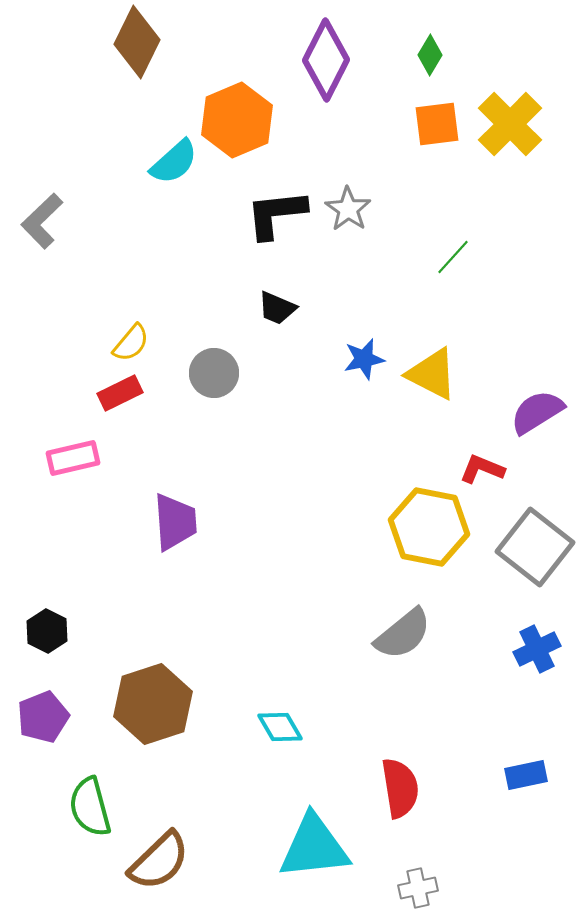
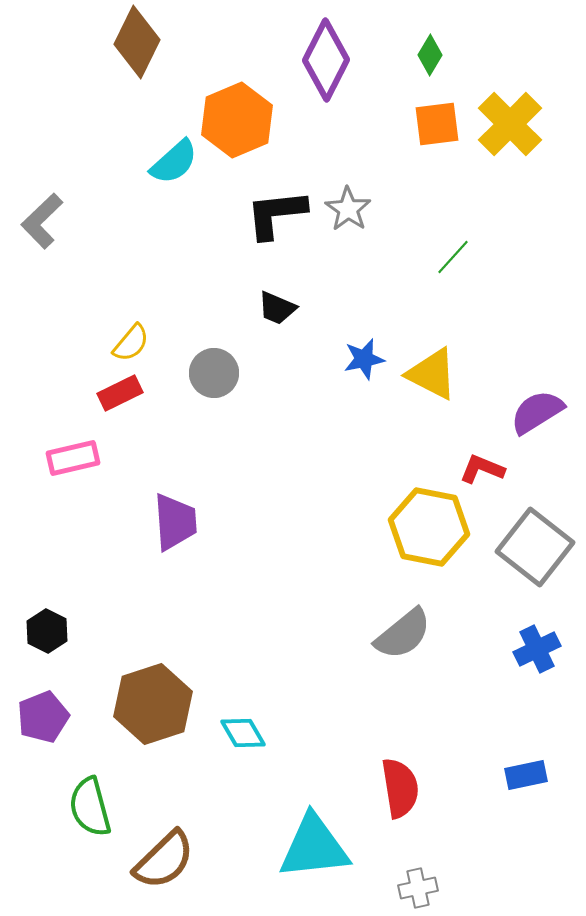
cyan diamond: moved 37 px left, 6 px down
brown semicircle: moved 5 px right, 1 px up
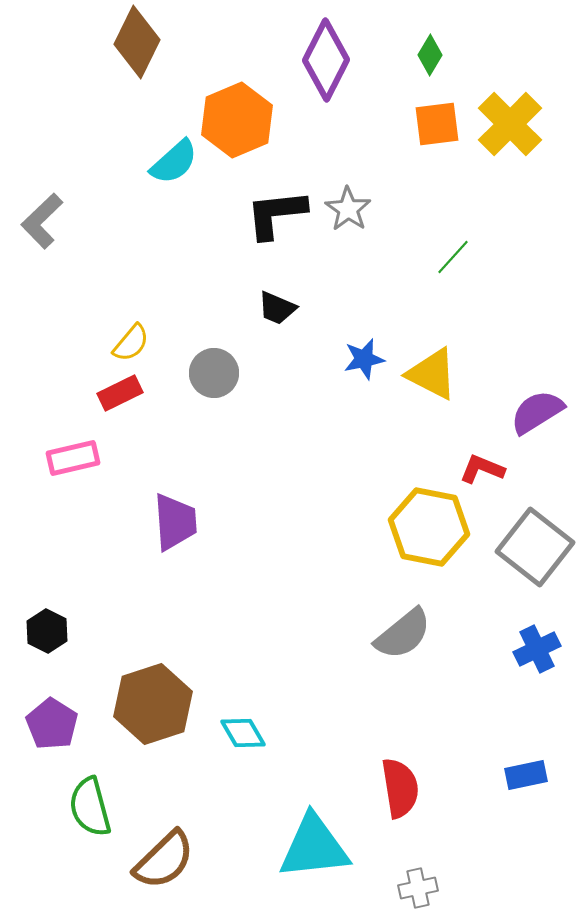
purple pentagon: moved 9 px right, 7 px down; rotated 18 degrees counterclockwise
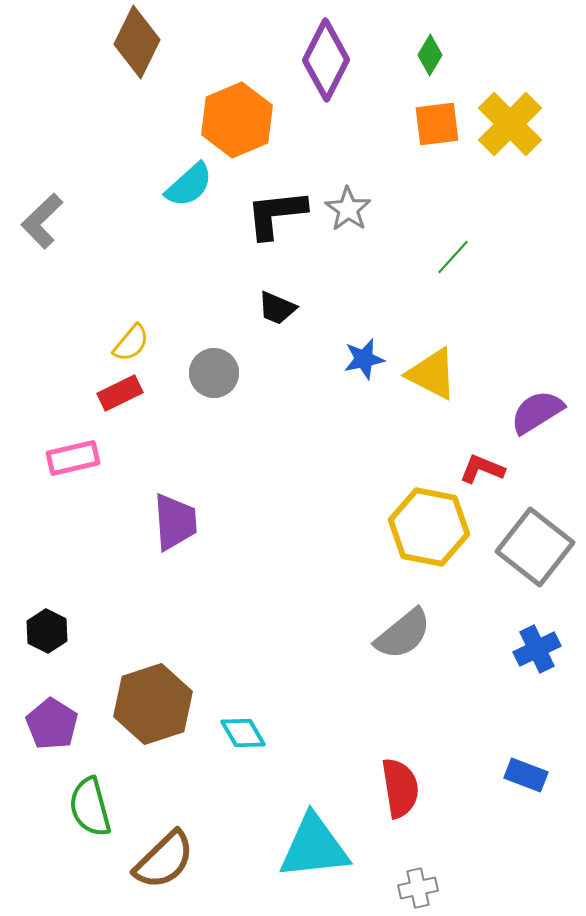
cyan semicircle: moved 15 px right, 23 px down
blue rectangle: rotated 33 degrees clockwise
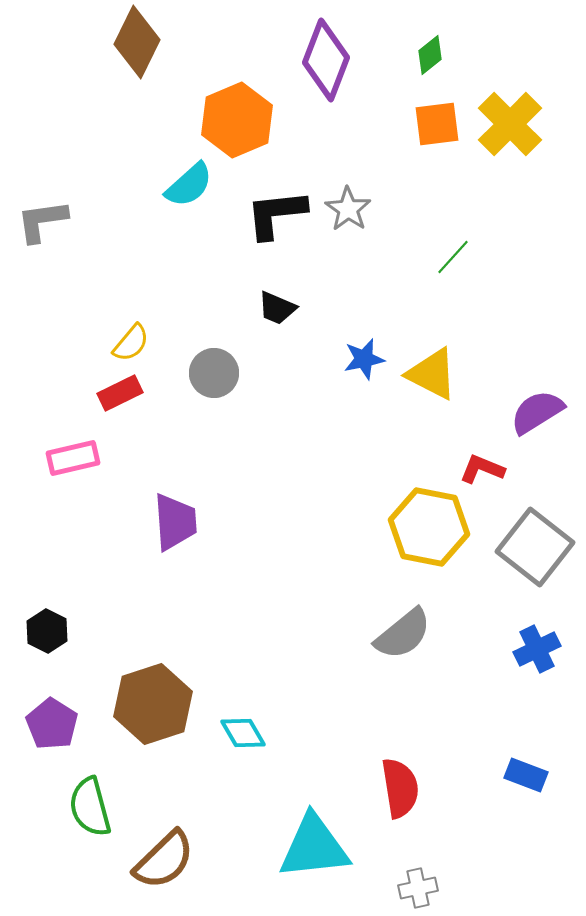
green diamond: rotated 21 degrees clockwise
purple diamond: rotated 6 degrees counterclockwise
gray L-shape: rotated 36 degrees clockwise
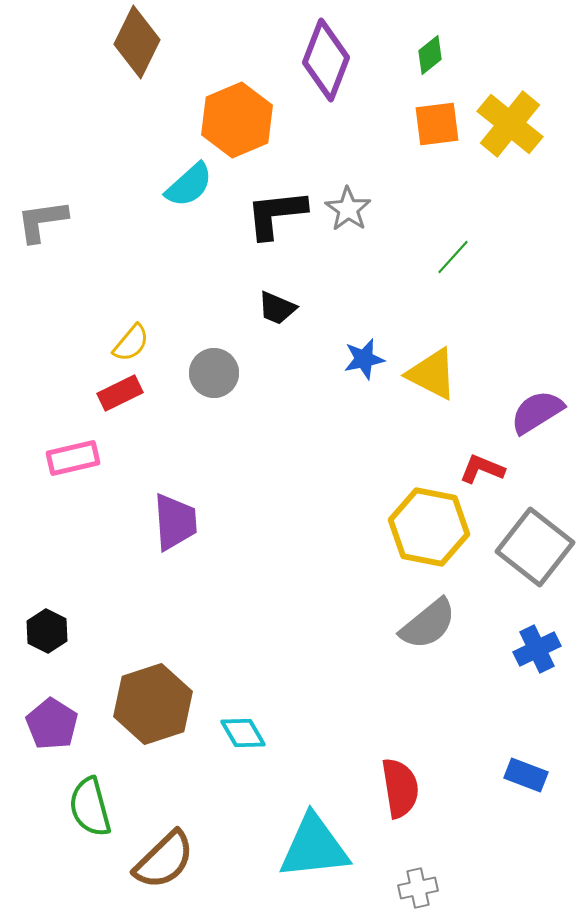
yellow cross: rotated 6 degrees counterclockwise
gray semicircle: moved 25 px right, 10 px up
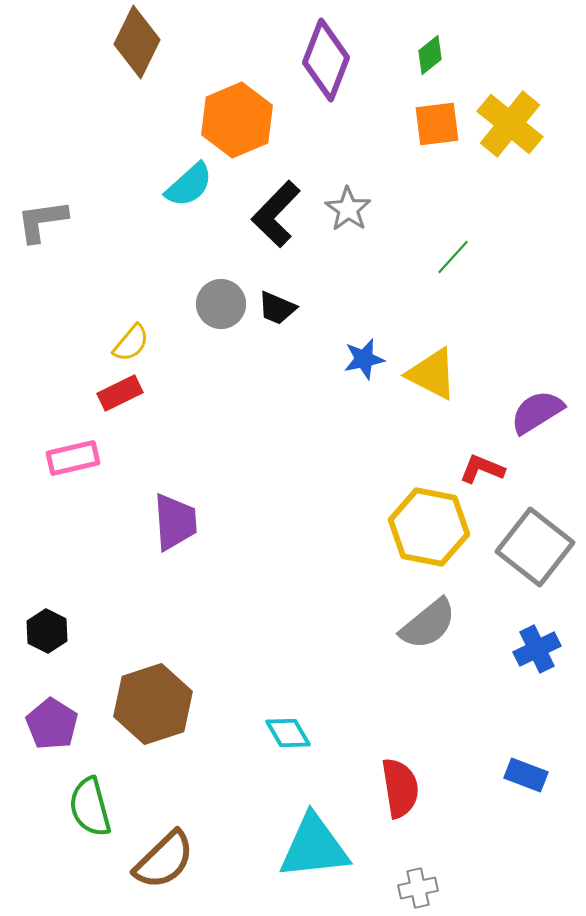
black L-shape: rotated 40 degrees counterclockwise
gray circle: moved 7 px right, 69 px up
cyan diamond: moved 45 px right
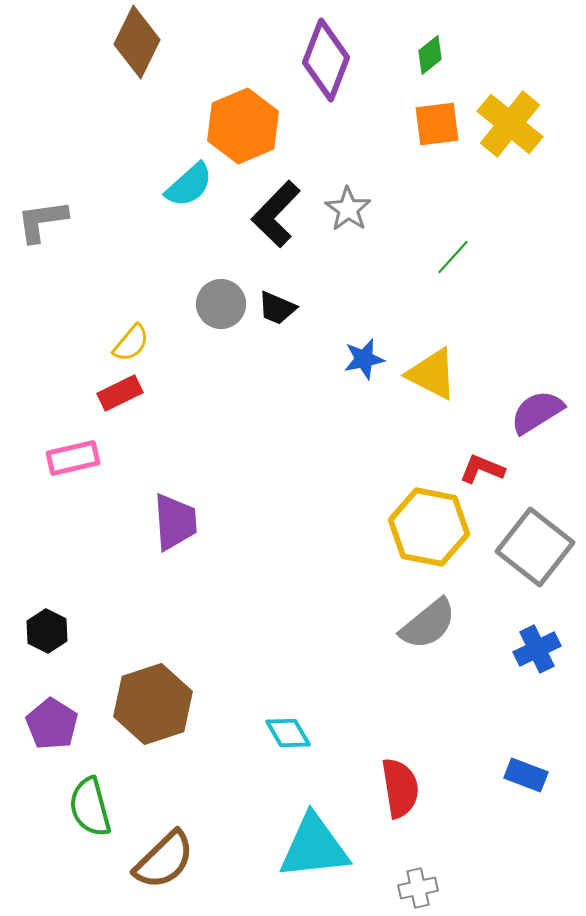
orange hexagon: moved 6 px right, 6 px down
